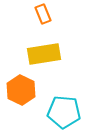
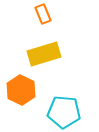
yellow rectangle: rotated 8 degrees counterclockwise
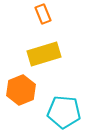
orange hexagon: rotated 12 degrees clockwise
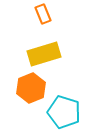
orange hexagon: moved 10 px right, 2 px up
cyan pentagon: rotated 12 degrees clockwise
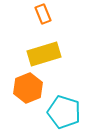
orange hexagon: moved 3 px left
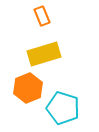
orange rectangle: moved 1 px left, 2 px down
cyan pentagon: moved 1 px left, 4 px up
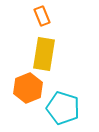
yellow rectangle: rotated 64 degrees counterclockwise
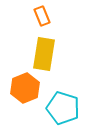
orange hexagon: moved 3 px left
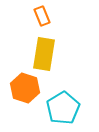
orange hexagon: rotated 20 degrees counterclockwise
cyan pentagon: rotated 24 degrees clockwise
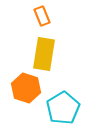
orange hexagon: moved 1 px right
